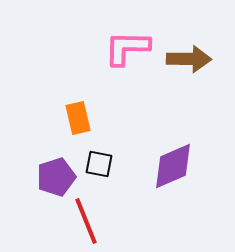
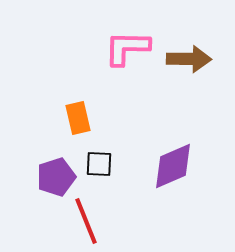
black square: rotated 8 degrees counterclockwise
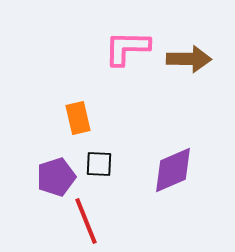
purple diamond: moved 4 px down
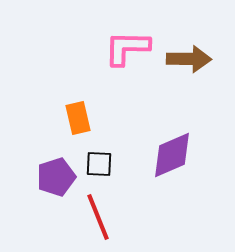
purple diamond: moved 1 px left, 15 px up
red line: moved 12 px right, 4 px up
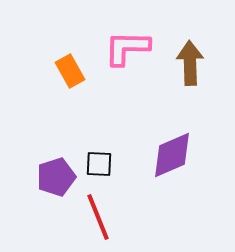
brown arrow: moved 1 px right, 4 px down; rotated 93 degrees counterclockwise
orange rectangle: moved 8 px left, 47 px up; rotated 16 degrees counterclockwise
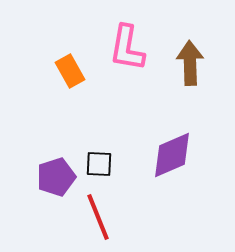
pink L-shape: rotated 81 degrees counterclockwise
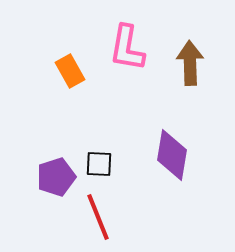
purple diamond: rotated 57 degrees counterclockwise
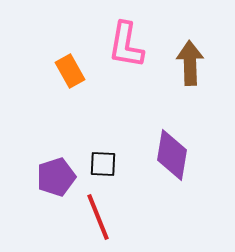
pink L-shape: moved 1 px left, 3 px up
black square: moved 4 px right
